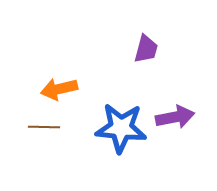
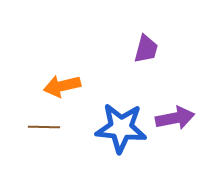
orange arrow: moved 3 px right, 3 px up
purple arrow: moved 1 px down
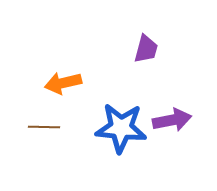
orange arrow: moved 1 px right, 3 px up
purple arrow: moved 3 px left, 2 px down
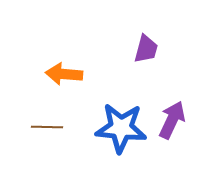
orange arrow: moved 1 px right, 9 px up; rotated 18 degrees clockwise
purple arrow: rotated 54 degrees counterclockwise
brown line: moved 3 px right
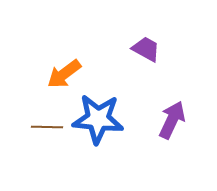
purple trapezoid: rotated 76 degrees counterclockwise
orange arrow: rotated 42 degrees counterclockwise
blue star: moved 23 px left, 9 px up
